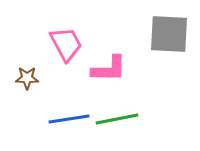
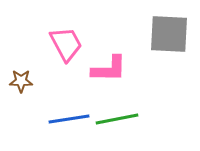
brown star: moved 6 px left, 3 px down
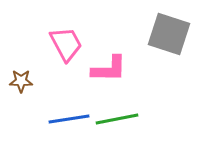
gray square: rotated 15 degrees clockwise
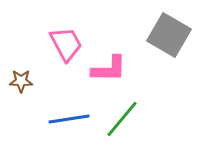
gray square: moved 1 px down; rotated 12 degrees clockwise
green line: moved 5 px right; rotated 39 degrees counterclockwise
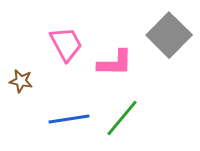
gray square: rotated 15 degrees clockwise
pink L-shape: moved 6 px right, 6 px up
brown star: rotated 10 degrees clockwise
green line: moved 1 px up
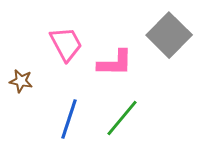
blue line: rotated 63 degrees counterclockwise
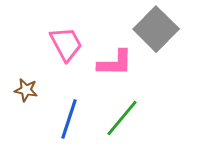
gray square: moved 13 px left, 6 px up
brown star: moved 5 px right, 9 px down
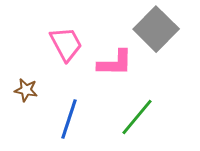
green line: moved 15 px right, 1 px up
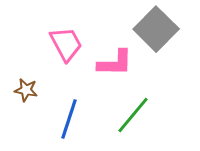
green line: moved 4 px left, 2 px up
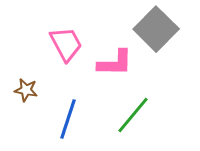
blue line: moved 1 px left
